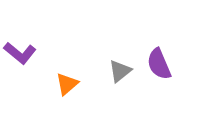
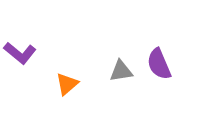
gray triangle: moved 1 px right; rotated 30 degrees clockwise
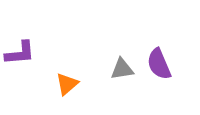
purple L-shape: rotated 44 degrees counterclockwise
gray triangle: moved 1 px right, 2 px up
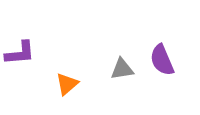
purple semicircle: moved 3 px right, 4 px up
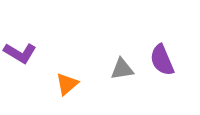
purple L-shape: rotated 36 degrees clockwise
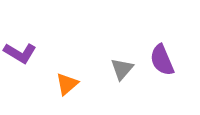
gray triangle: rotated 40 degrees counterclockwise
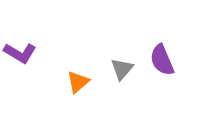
orange triangle: moved 11 px right, 2 px up
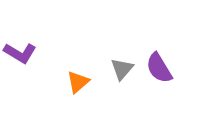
purple semicircle: moved 3 px left, 8 px down; rotated 8 degrees counterclockwise
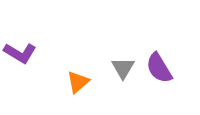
gray triangle: moved 1 px right, 1 px up; rotated 10 degrees counterclockwise
